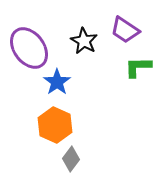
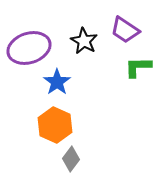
purple ellipse: rotated 72 degrees counterclockwise
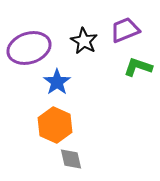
purple trapezoid: rotated 124 degrees clockwise
green L-shape: rotated 20 degrees clockwise
gray diamond: rotated 50 degrees counterclockwise
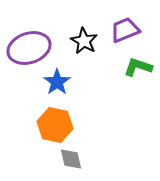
orange hexagon: rotated 12 degrees counterclockwise
